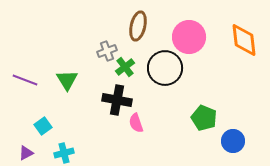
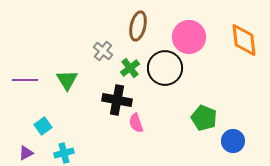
gray cross: moved 4 px left; rotated 30 degrees counterclockwise
green cross: moved 5 px right, 1 px down
purple line: rotated 20 degrees counterclockwise
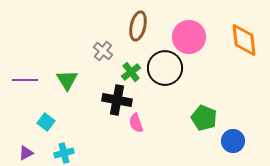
green cross: moved 1 px right, 4 px down
cyan square: moved 3 px right, 4 px up; rotated 18 degrees counterclockwise
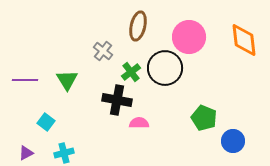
pink semicircle: moved 3 px right; rotated 108 degrees clockwise
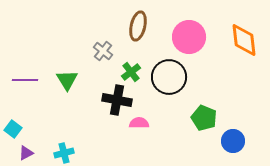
black circle: moved 4 px right, 9 px down
cyan square: moved 33 px left, 7 px down
